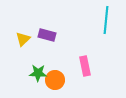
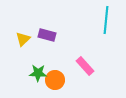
pink rectangle: rotated 30 degrees counterclockwise
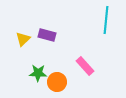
orange circle: moved 2 px right, 2 px down
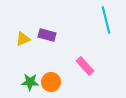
cyan line: rotated 20 degrees counterclockwise
yellow triangle: rotated 21 degrees clockwise
green star: moved 8 px left, 9 px down
orange circle: moved 6 px left
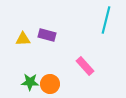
cyan line: rotated 28 degrees clockwise
yellow triangle: rotated 21 degrees clockwise
orange circle: moved 1 px left, 2 px down
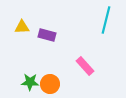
yellow triangle: moved 1 px left, 12 px up
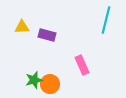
pink rectangle: moved 3 px left, 1 px up; rotated 18 degrees clockwise
green star: moved 4 px right, 2 px up; rotated 18 degrees counterclockwise
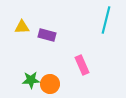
green star: moved 3 px left; rotated 12 degrees clockwise
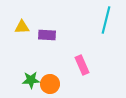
purple rectangle: rotated 12 degrees counterclockwise
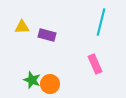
cyan line: moved 5 px left, 2 px down
purple rectangle: rotated 12 degrees clockwise
pink rectangle: moved 13 px right, 1 px up
green star: moved 1 px right; rotated 24 degrees clockwise
